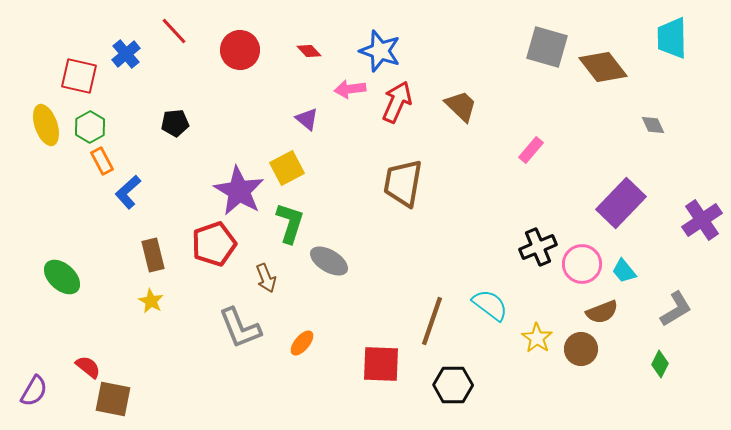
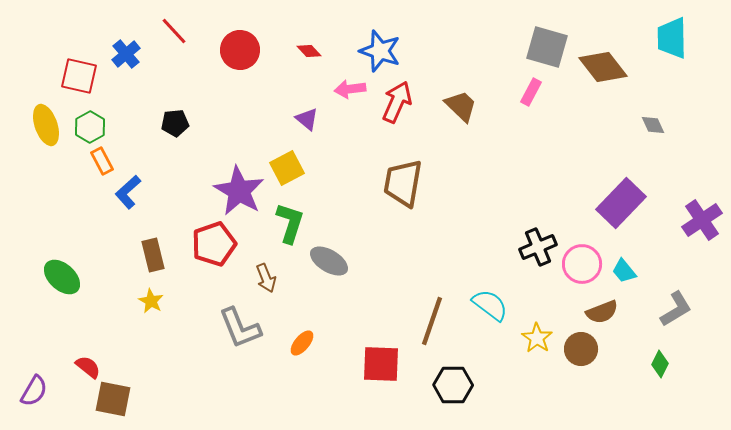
pink rectangle at (531, 150): moved 58 px up; rotated 12 degrees counterclockwise
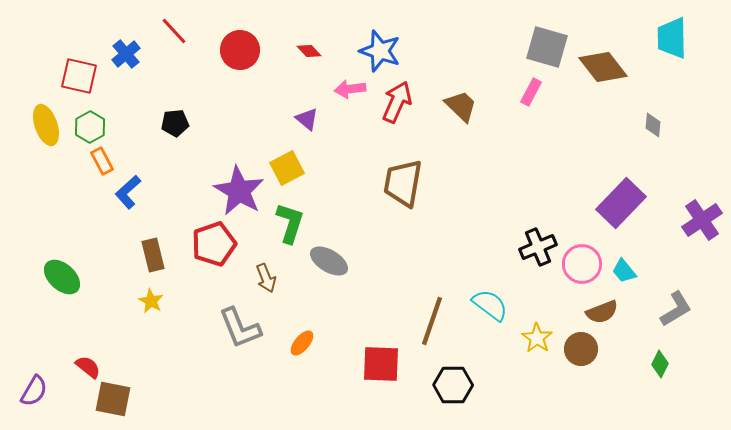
gray diamond at (653, 125): rotated 30 degrees clockwise
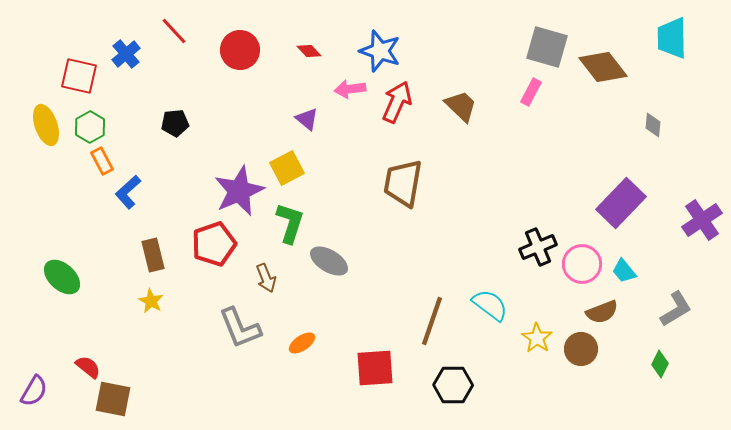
purple star at (239, 191): rotated 18 degrees clockwise
orange ellipse at (302, 343): rotated 16 degrees clockwise
red square at (381, 364): moved 6 px left, 4 px down; rotated 6 degrees counterclockwise
